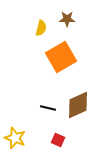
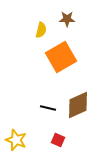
yellow semicircle: moved 2 px down
yellow star: moved 1 px right, 2 px down
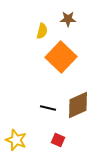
brown star: moved 1 px right
yellow semicircle: moved 1 px right, 1 px down
orange square: rotated 16 degrees counterclockwise
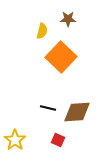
brown diamond: moved 1 px left, 7 px down; rotated 20 degrees clockwise
yellow star: moved 1 px left; rotated 15 degrees clockwise
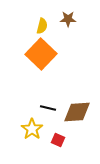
yellow semicircle: moved 5 px up
orange square: moved 20 px left, 3 px up
yellow star: moved 17 px right, 11 px up
